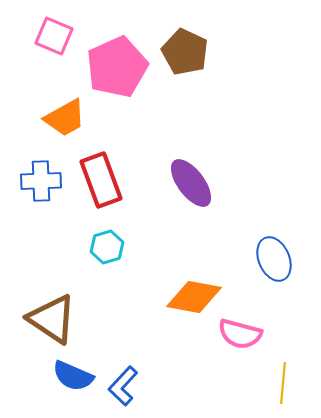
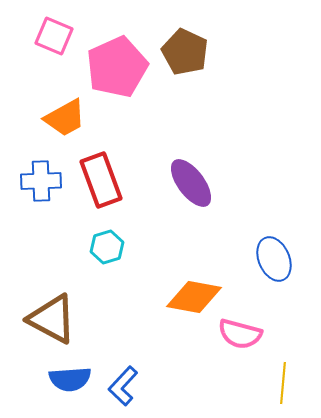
brown triangle: rotated 6 degrees counterclockwise
blue semicircle: moved 3 px left, 3 px down; rotated 27 degrees counterclockwise
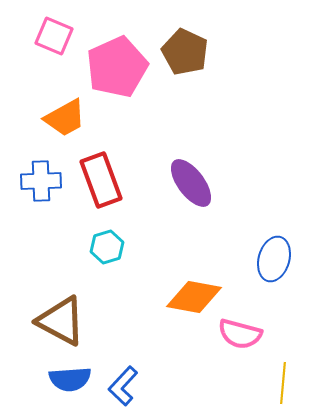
blue ellipse: rotated 39 degrees clockwise
brown triangle: moved 9 px right, 2 px down
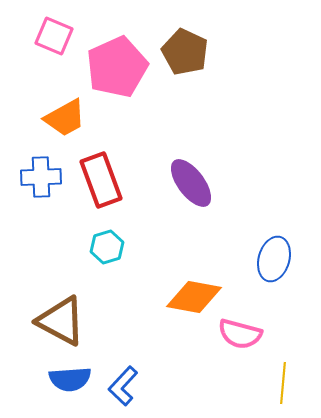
blue cross: moved 4 px up
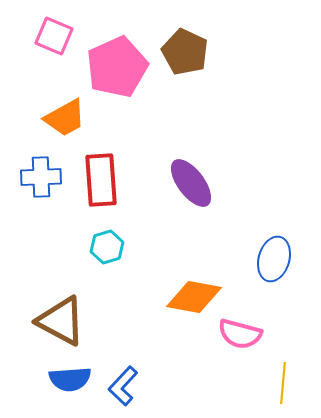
red rectangle: rotated 16 degrees clockwise
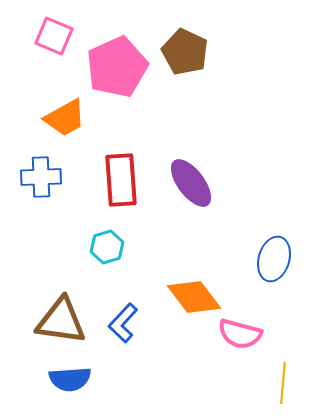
red rectangle: moved 20 px right
orange diamond: rotated 42 degrees clockwise
brown triangle: rotated 20 degrees counterclockwise
blue L-shape: moved 63 px up
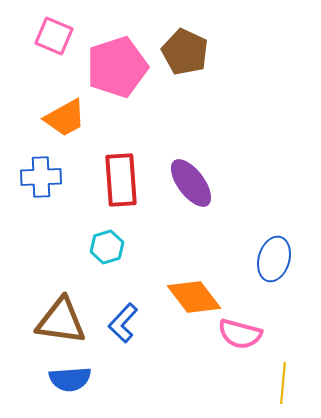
pink pentagon: rotated 6 degrees clockwise
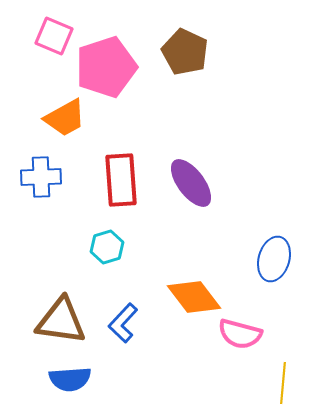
pink pentagon: moved 11 px left
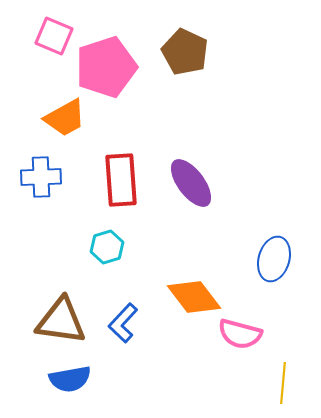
blue semicircle: rotated 6 degrees counterclockwise
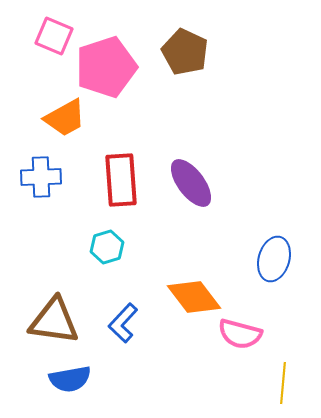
brown triangle: moved 7 px left
